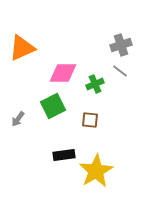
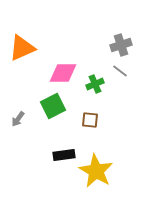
yellow star: rotated 12 degrees counterclockwise
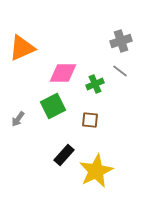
gray cross: moved 4 px up
black rectangle: rotated 40 degrees counterclockwise
yellow star: rotated 16 degrees clockwise
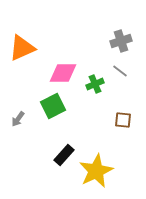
brown square: moved 33 px right
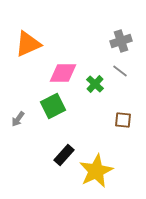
orange triangle: moved 6 px right, 4 px up
green cross: rotated 24 degrees counterclockwise
